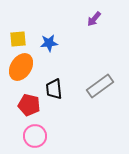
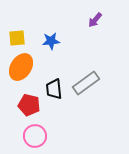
purple arrow: moved 1 px right, 1 px down
yellow square: moved 1 px left, 1 px up
blue star: moved 2 px right, 2 px up
gray rectangle: moved 14 px left, 3 px up
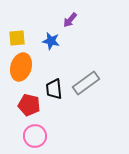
purple arrow: moved 25 px left
blue star: rotated 18 degrees clockwise
orange ellipse: rotated 16 degrees counterclockwise
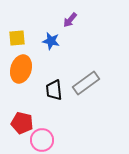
orange ellipse: moved 2 px down
black trapezoid: moved 1 px down
red pentagon: moved 7 px left, 18 px down
pink circle: moved 7 px right, 4 px down
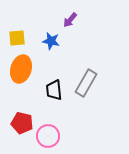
gray rectangle: rotated 24 degrees counterclockwise
pink circle: moved 6 px right, 4 px up
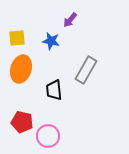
gray rectangle: moved 13 px up
red pentagon: moved 1 px up
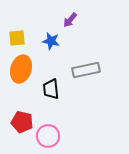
gray rectangle: rotated 48 degrees clockwise
black trapezoid: moved 3 px left, 1 px up
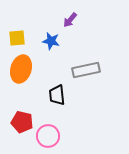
black trapezoid: moved 6 px right, 6 px down
